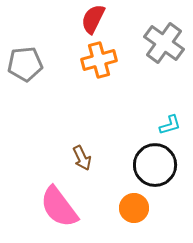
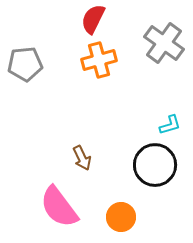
orange circle: moved 13 px left, 9 px down
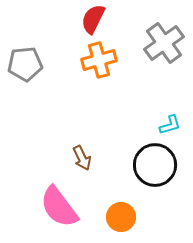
gray cross: rotated 18 degrees clockwise
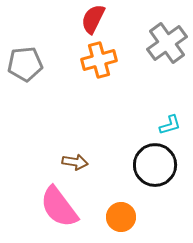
gray cross: moved 3 px right
brown arrow: moved 7 px left, 4 px down; rotated 55 degrees counterclockwise
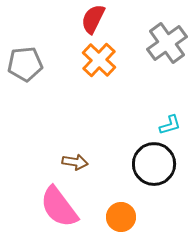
orange cross: rotated 32 degrees counterclockwise
black circle: moved 1 px left, 1 px up
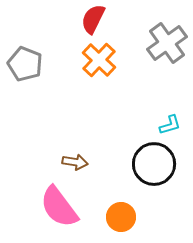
gray pentagon: rotated 28 degrees clockwise
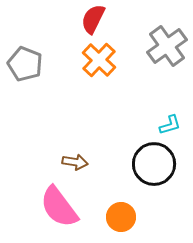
gray cross: moved 3 px down
